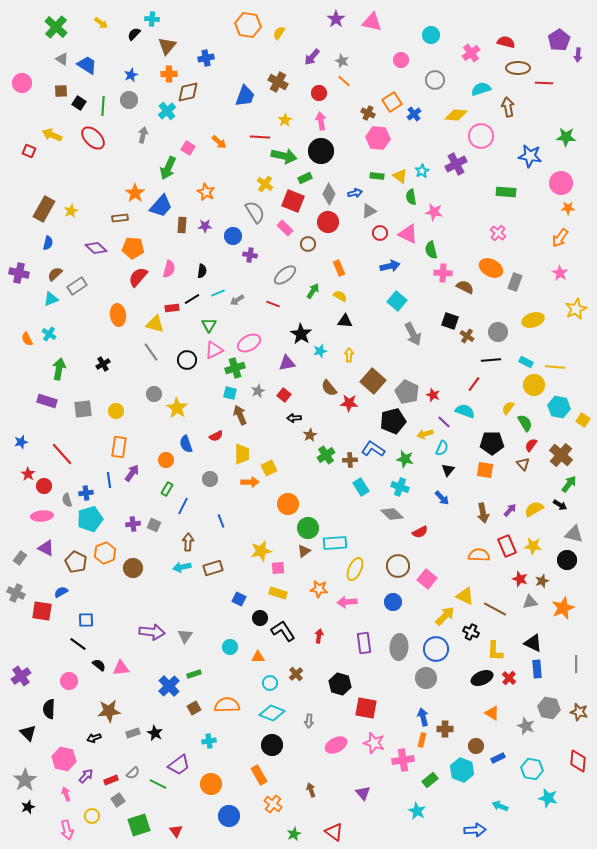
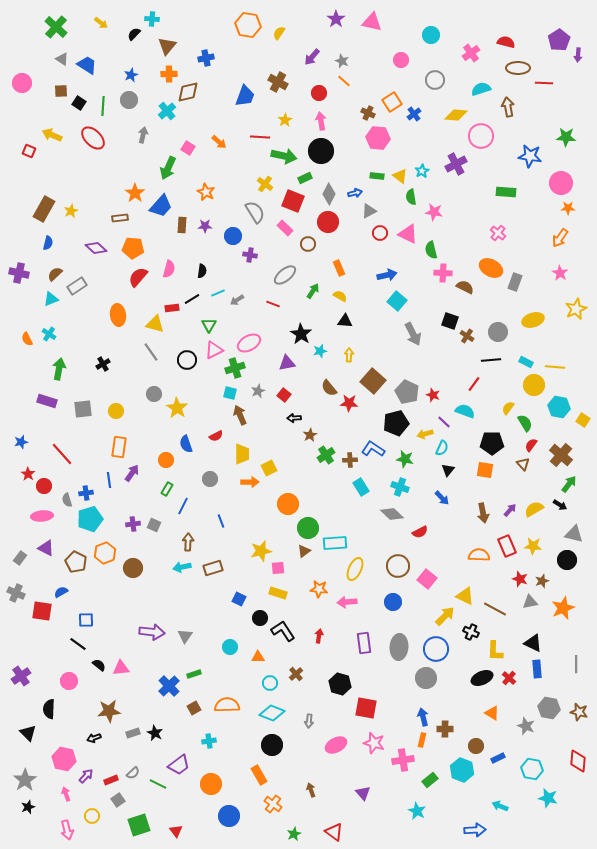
blue arrow at (390, 266): moved 3 px left, 9 px down
black pentagon at (393, 421): moved 3 px right, 2 px down
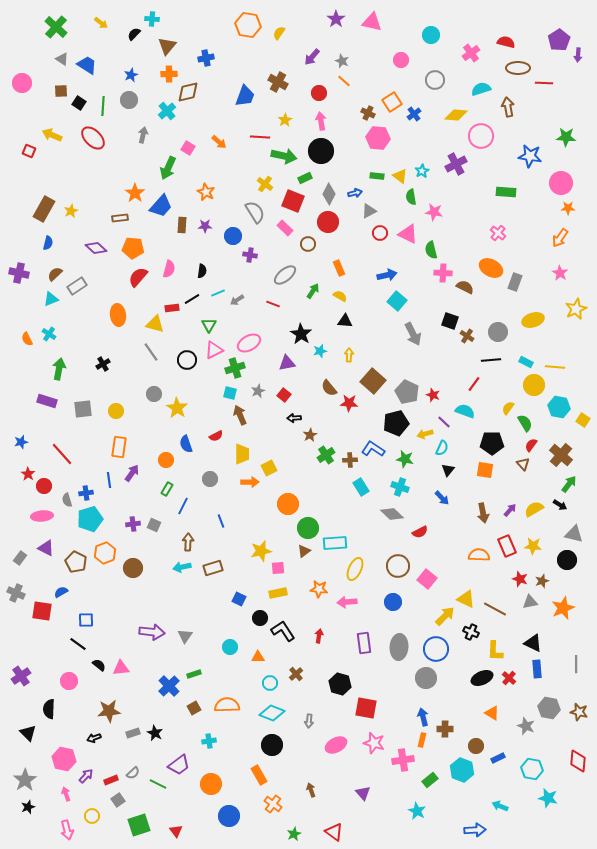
yellow rectangle at (278, 593): rotated 30 degrees counterclockwise
yellow triangle at (465, 596): moved 1 px right, 3 px down
